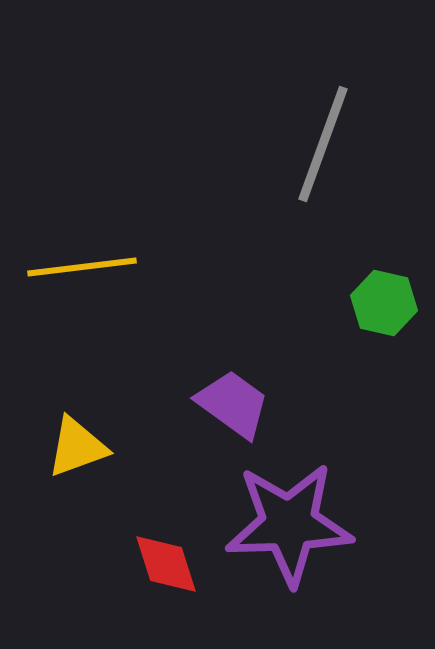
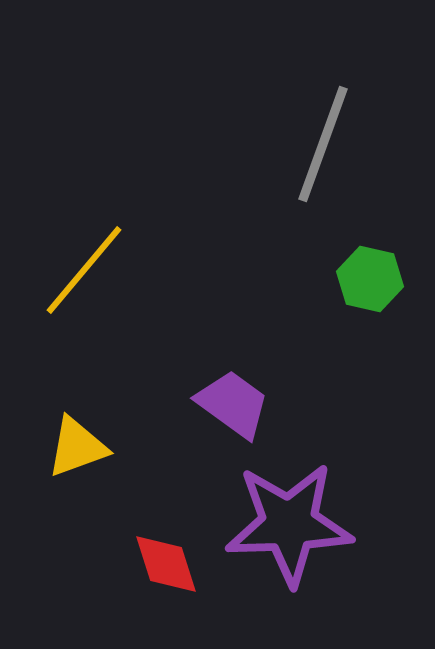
yellow line: moved 2 px right, 3 px down; rotated 43 degrees counterclockwise
green hexagon: moved 14 px left, 24 px up
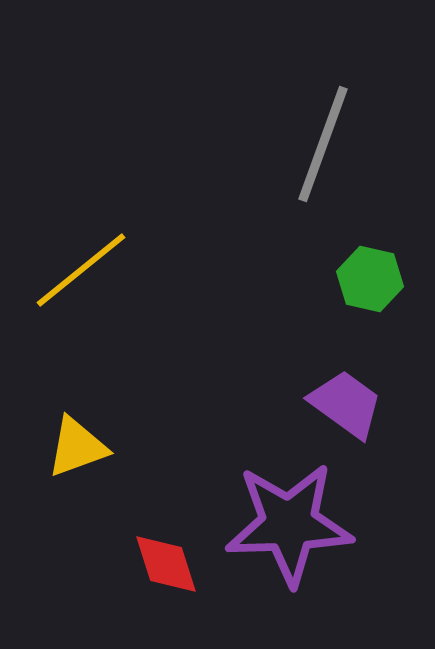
yellow line: moved 3 px left; rotated 11 degrees clockwise
purple trapezoid: moved 113 px right
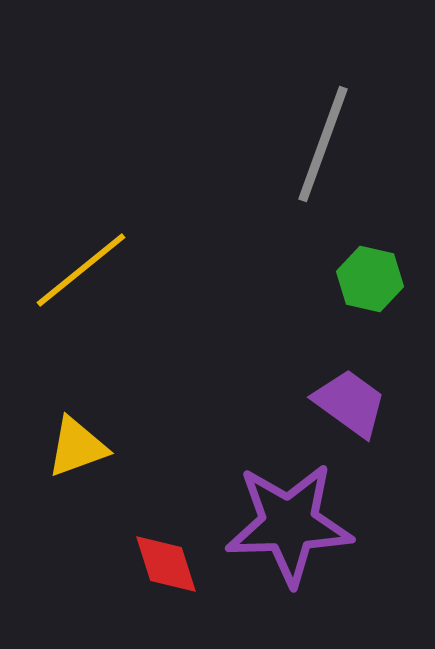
purple trapezoid: moved 4 px right, 1 px up
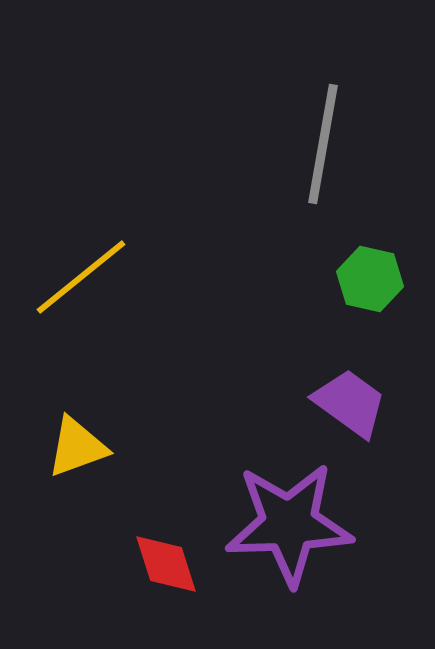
gray line: rotated 10 degrees counterclockwise
yellow line: moved 7 px down
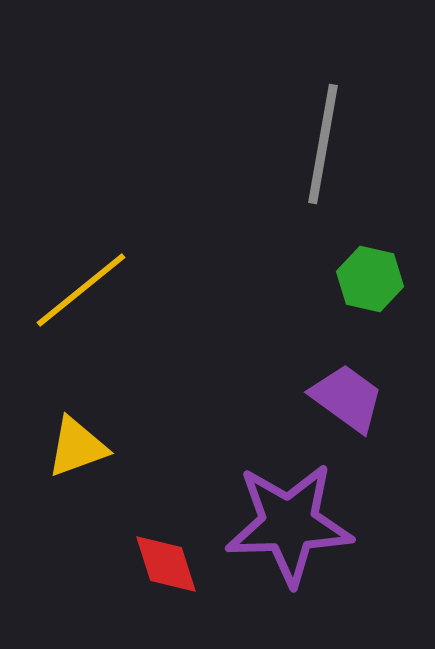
yellow line: moved 13 px down
purple trapezoid: moved 3 px left, 5 px up
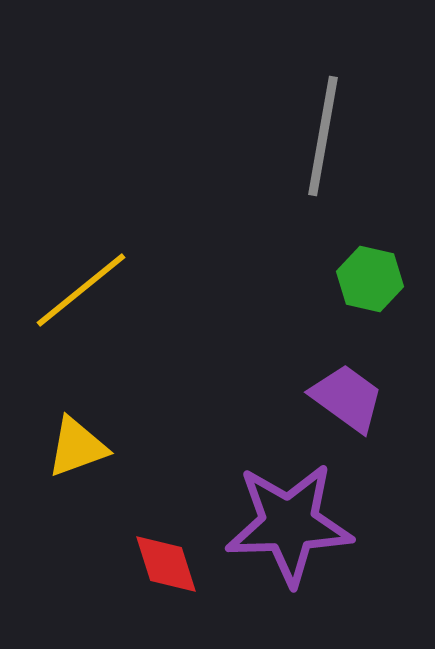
gray line: moved 8 px up
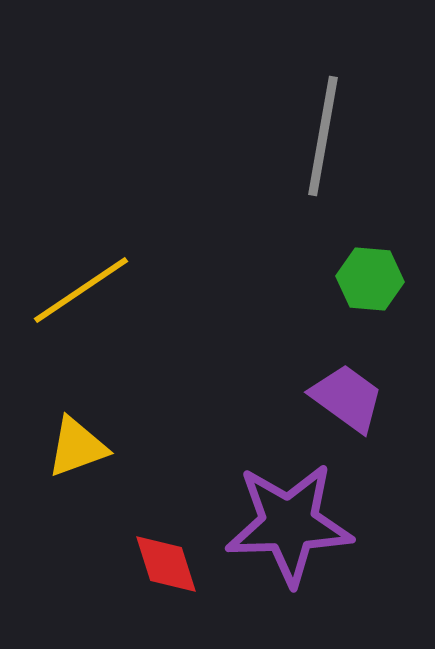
green hexagon: rotated 8 degrees counterclockwise
yellow line: rotated 5 degrees clockwise
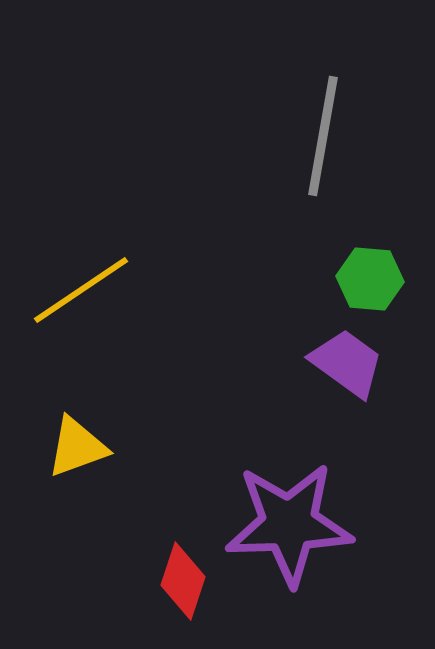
purple trapezoid: moved 35 px up
red diamond: moved 17 px right, 17 px down; rotated 36 degrees clockwise
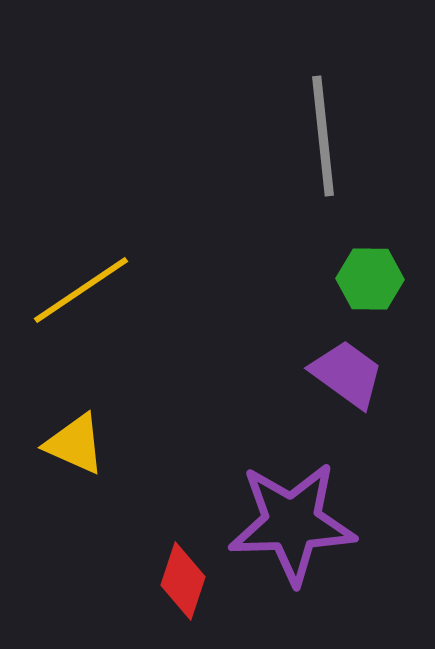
gray line: rotated 16 degrees counterclockwise
green hexagon: rotated 4 degrees counterclockwise
purple trapezoid: moved 11 px down
yellow triangle: moved 2 px left, 3 px up; rotated 44 degrees clockwise
purple star: moved 3 px right, 1 px up
